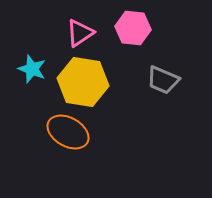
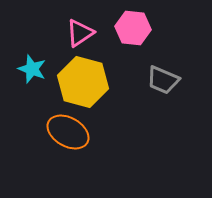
yellow hexagon: rotated 6 degrees clockwise
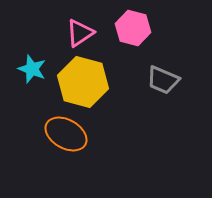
pink hexagon: rotated 8 degrees clockwise
orange ellipse: moved 2 px left, 2 px down
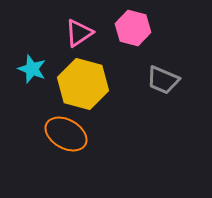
pink triangle: moved 1 px left
yellow hexagon: moved 2 px down
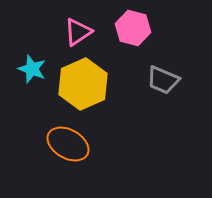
pink triangle: moved 1 px left, 1 px up
yellow hexagon: rotated 21 degrees clockwise
orange ellipse: moved 2 px right, 10 px down
